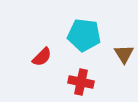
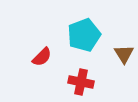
cyan pentagon: rotated 28 degrees counterclockwise
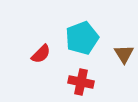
cyan pentagon: moved 2 px left, 3 px down
red semicircle: moved 1 px left, 3 px up
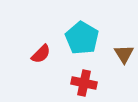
cyan pentagon: rotated 20 degrees counterclockwise
red cross: moved 3 px right, 1 px down
